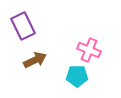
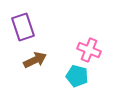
purple rectangle: moved 1 px down; rotated 8 degrees clockwise
cyan pentagon: rotated 15 degrees clockwise
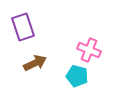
brown arrow: moved 3 px down
